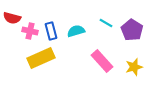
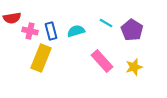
red semicircle: rotated 24 degrees counterclockwise
yellow rectangle: rotated 44 degrees counterclockwise
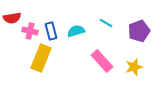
purple pentagon: moved 7 px right, 1 px down; rotated 20 degrees clockwise
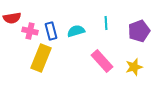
cyan line: rotated 56 degrees clockwise
